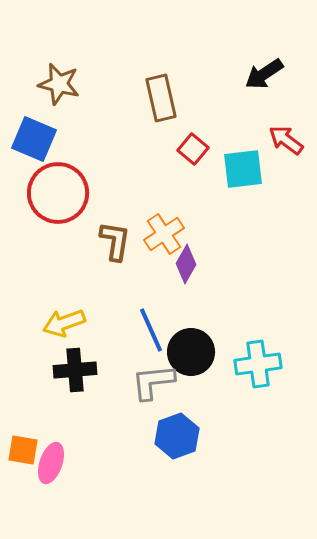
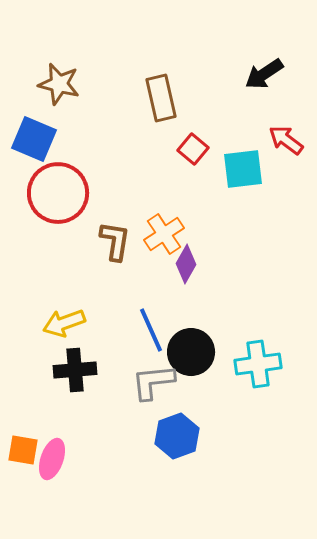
pink ellipse: moved 1 px right, 4 px up
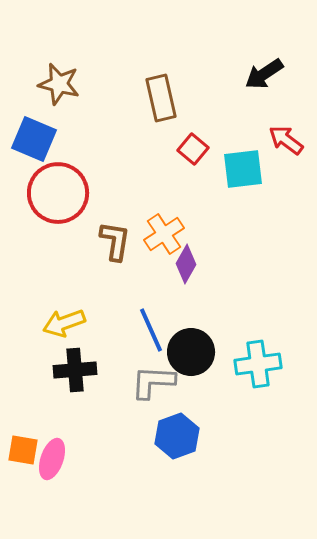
gray L-shape: rotated 9 degrees clockwise
